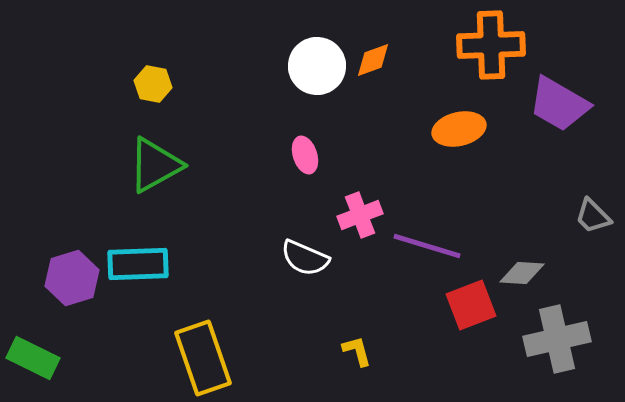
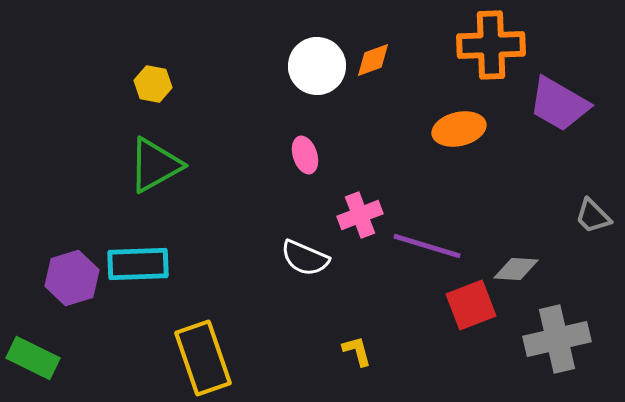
gray diamond: moved 6 px left, 4 px up
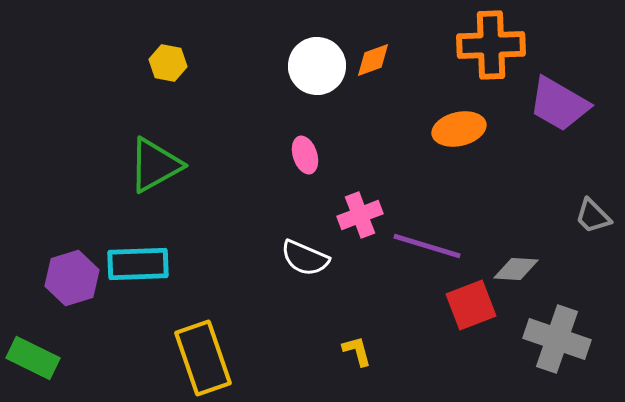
yellow hexagon: moved 15 px right, 21 px up
gray cross: rotated 32 degrees clockwise
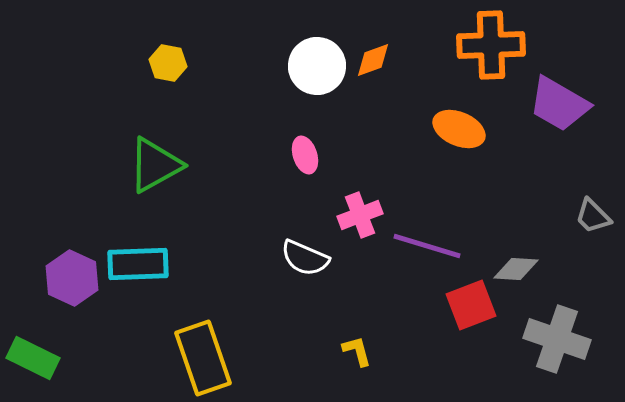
orange ellipse: rotated 36 degrees clockwise
purple hexagon: rotated 18 degrees counterclockwise
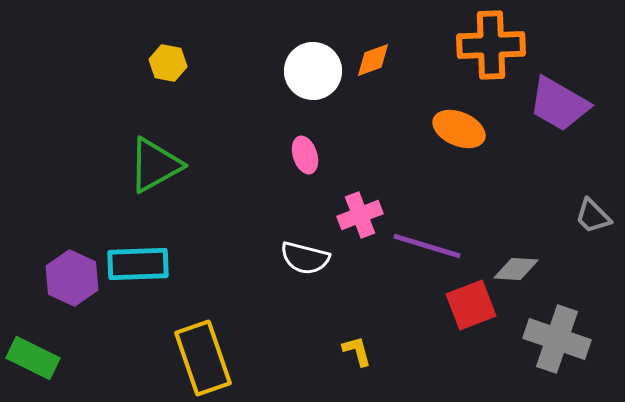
white circle: moved 4 px left, 5 px down
white semicircle: rotated 9 degrees counterclockwise
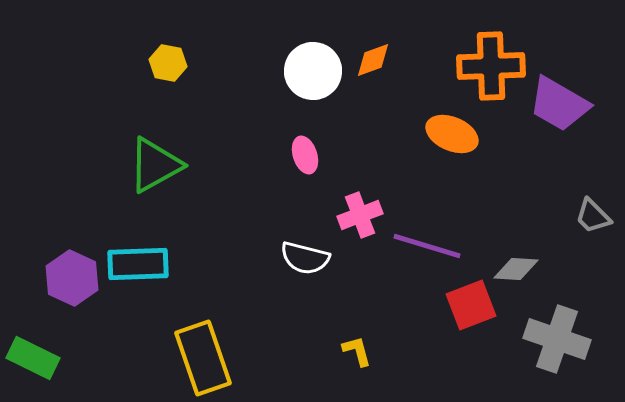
orange cross: moved 21 px down
orange ellipse: moved 7 px left, 5 px down
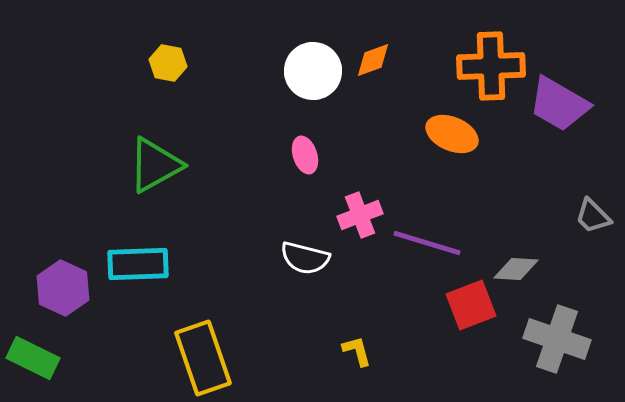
purple line: moved 3 px up
purple hexagon: moved 9 px left, 10 px down
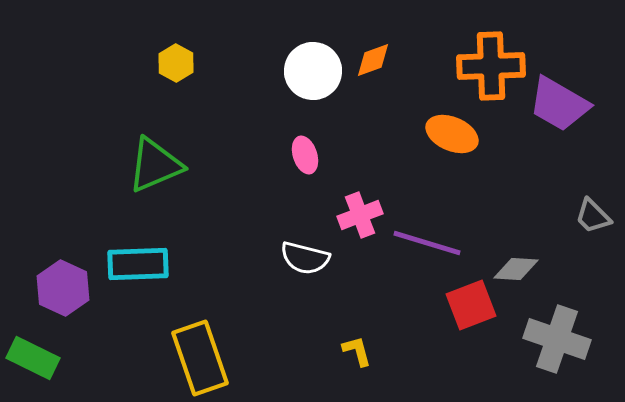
yellow hexagon: moved 8 px right; rotated 18 degrees clockwise
green triangle: rotated 6 degrees clockwise
yellow rectangle: moved 3 px left
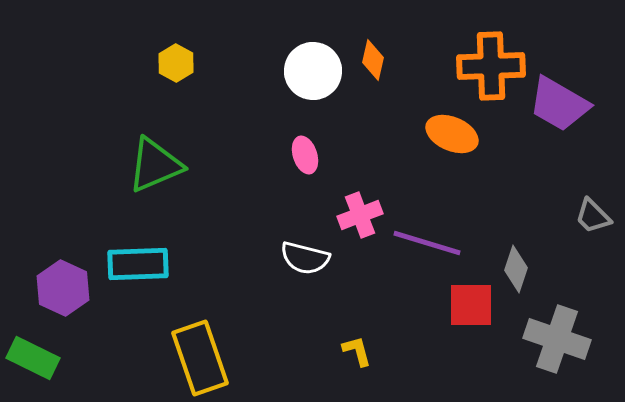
orange diamond: rotated 57 degrees counterclockwise
gray diamond: rotated 75 degrees counterclockwise
red square: rotated 21 degrees clockwise
